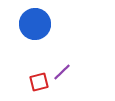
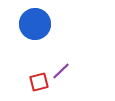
purple line: moved 1 px left, 1 px up
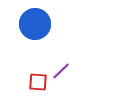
red square: moved 1 px left; rotated 18 degrees clockwise
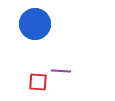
purple line: rotated 48 degrees clockwise
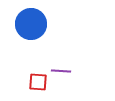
blue circle: moved 4 px left
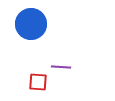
purple line: moved 4 px up
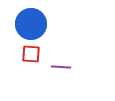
red square: moved 7 px left, 28 px up
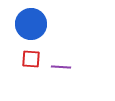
red square: moved 5 px down
